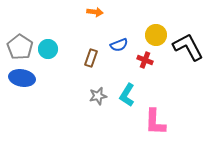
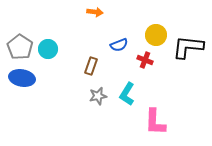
black L-shape: rotated 56 degrees counterclockwise
brown rectangle: moved 8 px down
cyan L-shape: moved 1 px up
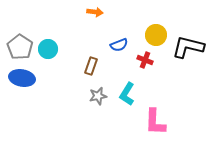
black L-shape: rotated 8 degrees clockwise
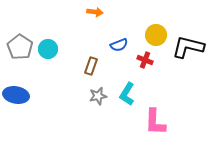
blue ellipse: moved 6 px left, 17 px down
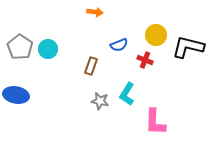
gray star: moved 2 px right, 5 px down; rotated 24 degrees clockwise
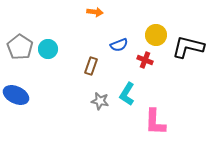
blue ellipse: rotated 15 degrees clockwise
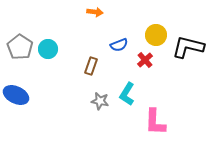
red cross: rotated 28 degrees clockwise
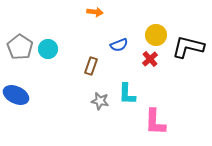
red cross: moved 5 px right, 1 px up
cyan L-shape: rotated 30 degrees counterclockwise
